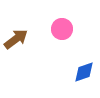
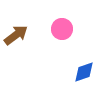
brown arrow: moved 4 px up
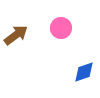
pink circle: moved 1 px left, 1 px up
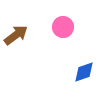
pink circle: moved 2 px right, 1 px up
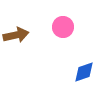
brown arrow: rotated 25 degrees clockwise
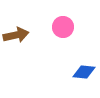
blue diamond: rotated 25 degrees clockwise
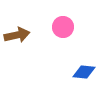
brown arrow: moved 1 px right
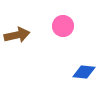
pink circle: moved 1 px up
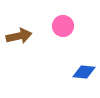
brown arrow: moved 2 px right, 1 px down
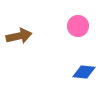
pink circle: moved 15 px right
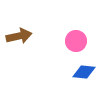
pink circle: moved 2 px left, 15 px down
